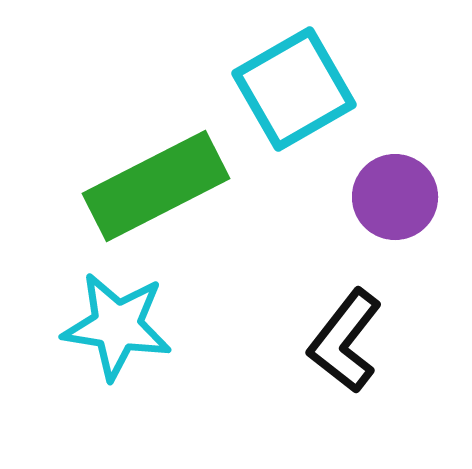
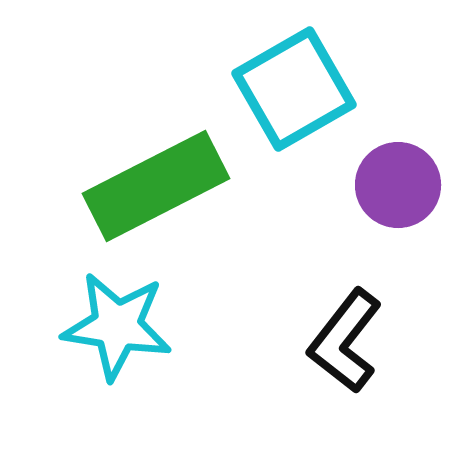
purple circle: moved 3 px right, 12 px up
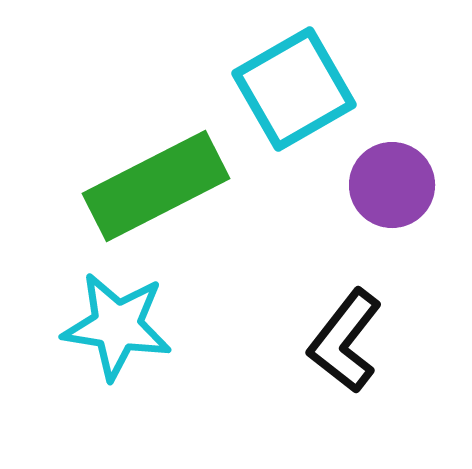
purple circle: moved 6 px left
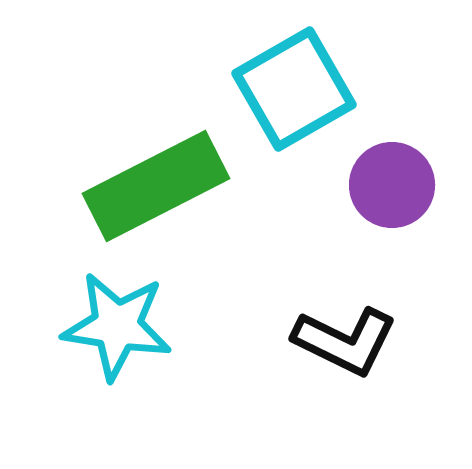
black L-shape: rotated 102 degrees counterclockwise
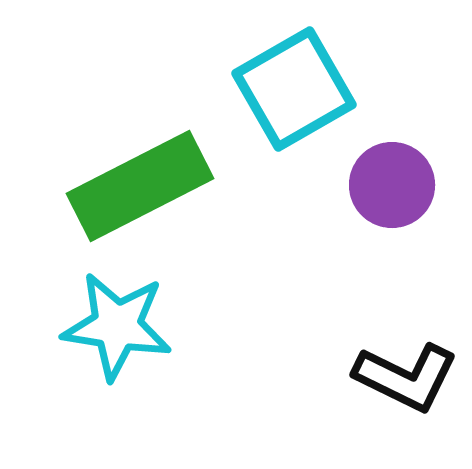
green rectangle: moved 16 px left
black L-shape: moved 61 px right, 36 px down
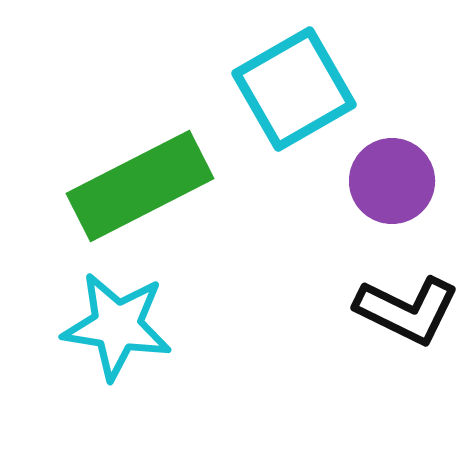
purple circle: moved 4 px up
black L-shape: moved 1 px right, 67 px up
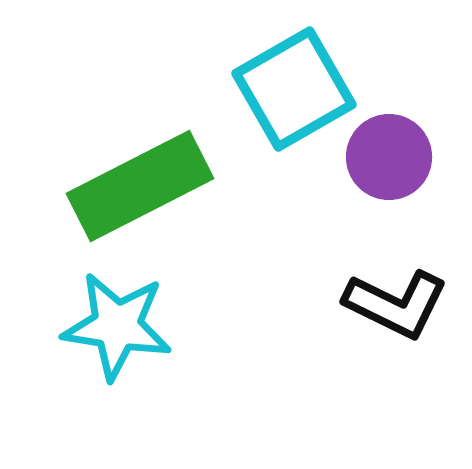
purple circle: moved 3 px left, 24 px up
black L-shape: moved 11 px left, 6 px up
